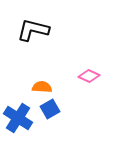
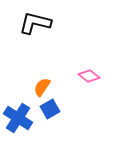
black L-shape: moved 2 px right, 7 px up
pink diamond: rotated 15 degrees clockwise
orange semicircle: rotated 60 degrees counterclockwise
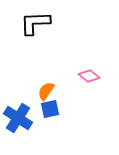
black L-shape: rotated 16 degrees counterclockwise
orange semicircle: moved 4 px right, 4 px down
blue square: rotated 18 degrees clockwise
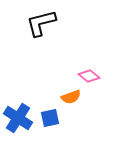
black L-shape: moved 6 px right; rotated 12 degrees counterclockwise
orange semicircle: moved 25 px right, 6 px down; rotated 144 degrees counterclockwise
blue square: moved 9 px down
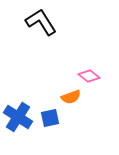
black L-shape: moved 1 px up; rotated 72 degrees clockwise
blue cross: moved 1 px up
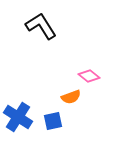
black L-shape: moved 4 px down
blue square: moved 3 px right, 3 px down
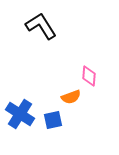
pink diamond: rotated 55 degrees clockwise
blue cross: moved 2 px right, 3 px up
blue square: moved 1 px up
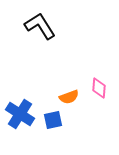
black L-shape: moved 1 px left
pink diamond: moved 10 px right, 12 px down
orange semicircle: moved 2 px left
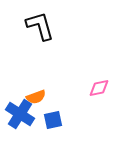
black L-shape: rotated 16 degrees clockwise
pink diamond: rotated 75 degrees clockwise
orange semicircle: moved 33 px left
